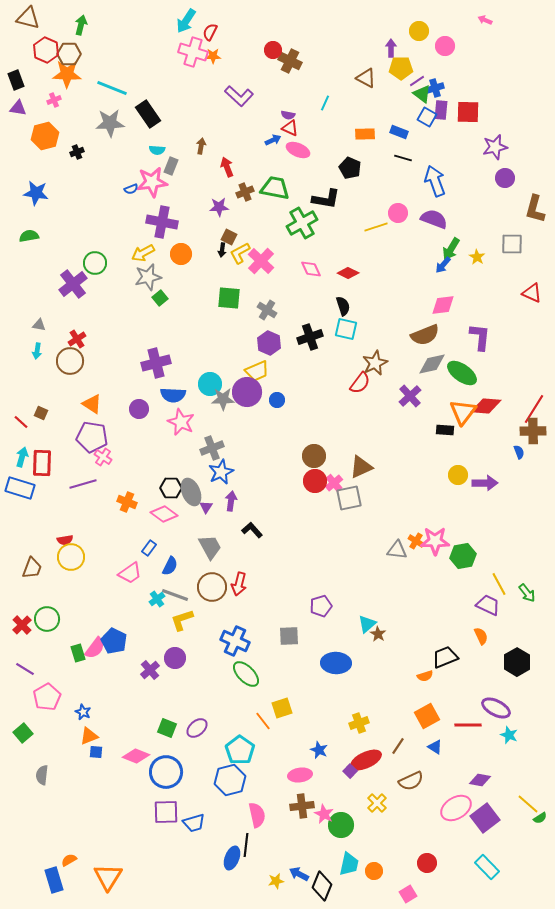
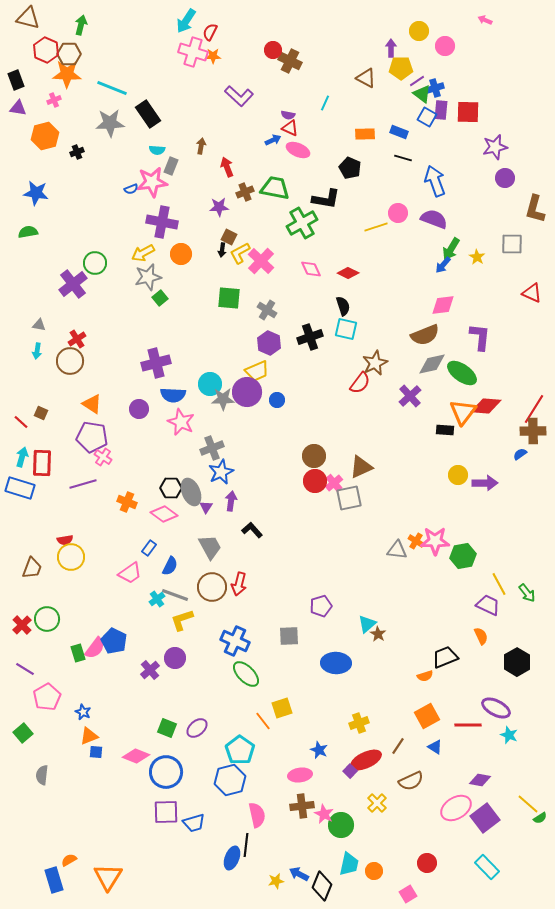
green semicircle at (29, 236): moved 1 px left, 4 px up
blue semicircle at (519, 452): moved 1 px right, 2 px down; rotated 104 degrees counterclockwise
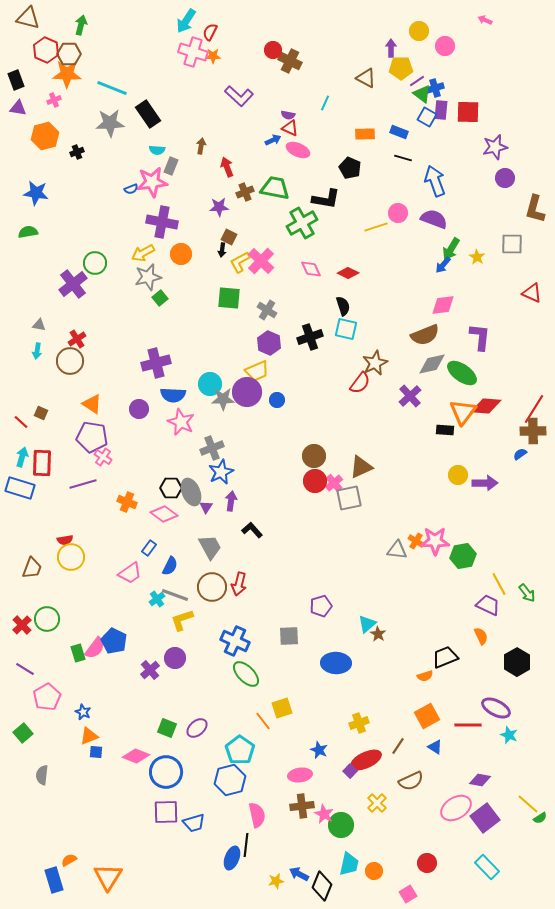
yellow L-shape at (240, 253): moved 9 px down
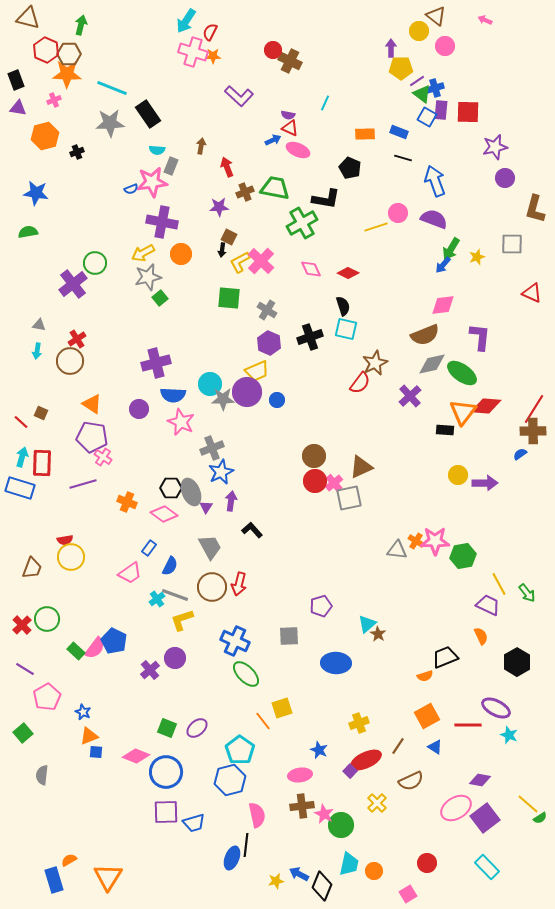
brown triangle at (366, 78): moved 70 px right, 62 px up; rotated 10 degrees clockwise
yellow star at (477, 257): rotated 21 degrees clockwise
green rectangle at (78, 653): moved 2 px left, 2 px up; rotated 30 degrees counterclockwise
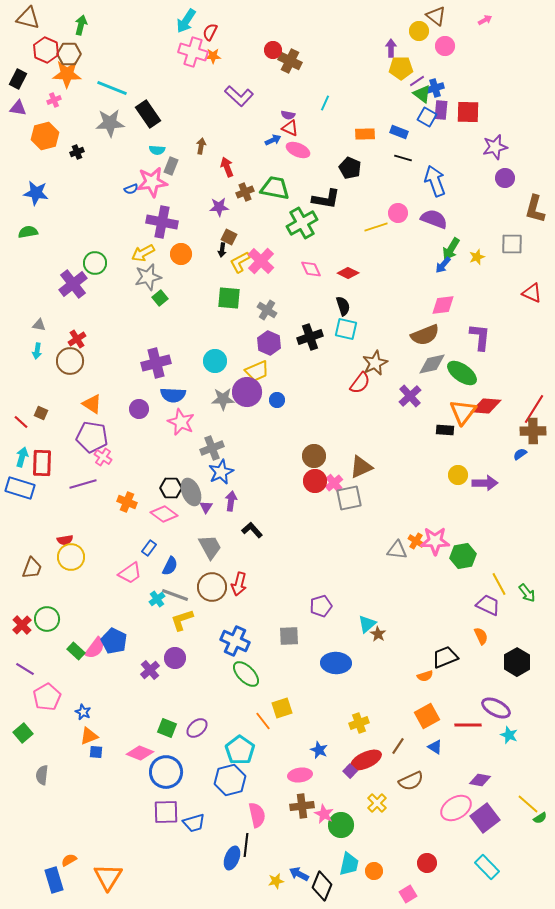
pink arrow at (485, 20): rotated 128 degrees clockwise
black rectangle at (16, 80): moved 2 px right, 1 px up; rotated 48 degrees clockwise
cyan circle at (210, 384): moved 5 px right, 23 px up
pink diamond at (136, 756): moved 4 px right, 3 px up
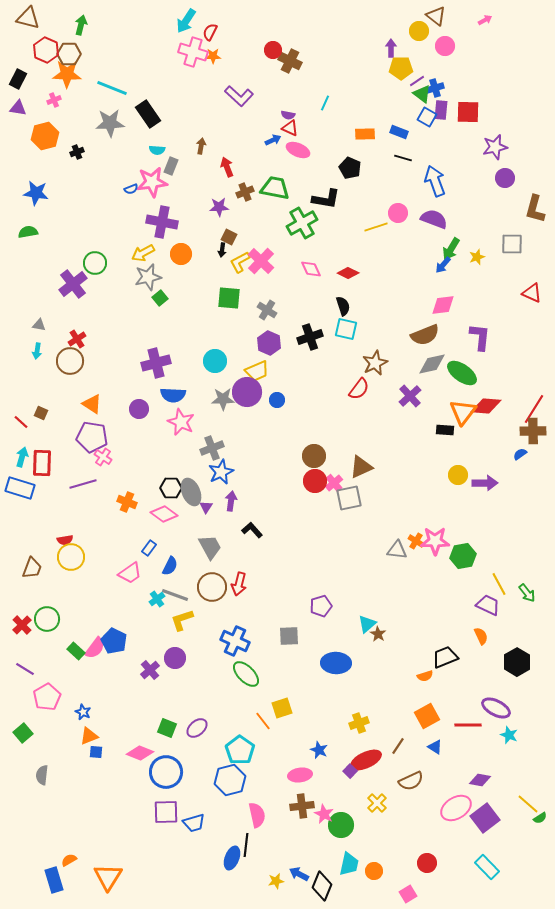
red semicircle at (360, 383): moved 1 px left, 6 px down
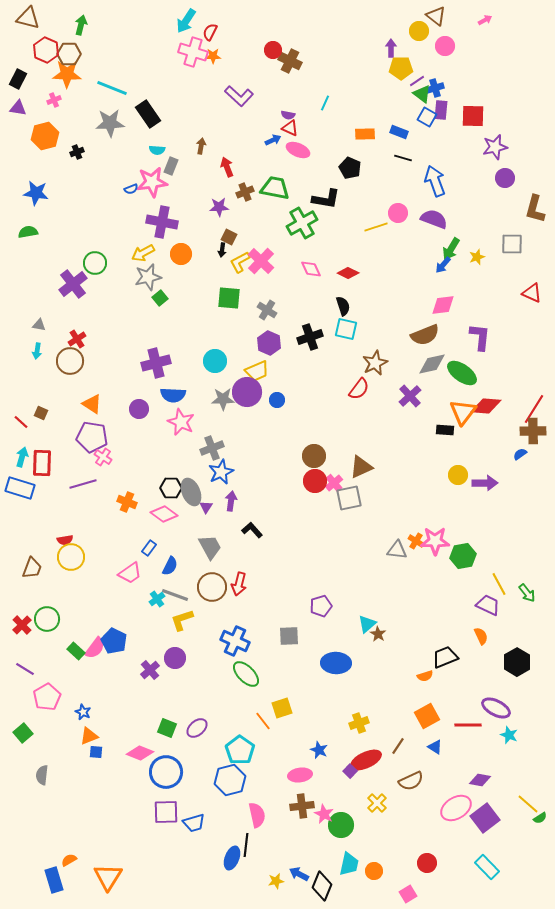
red square at (468, 112): moved 5 px right, 4 px down
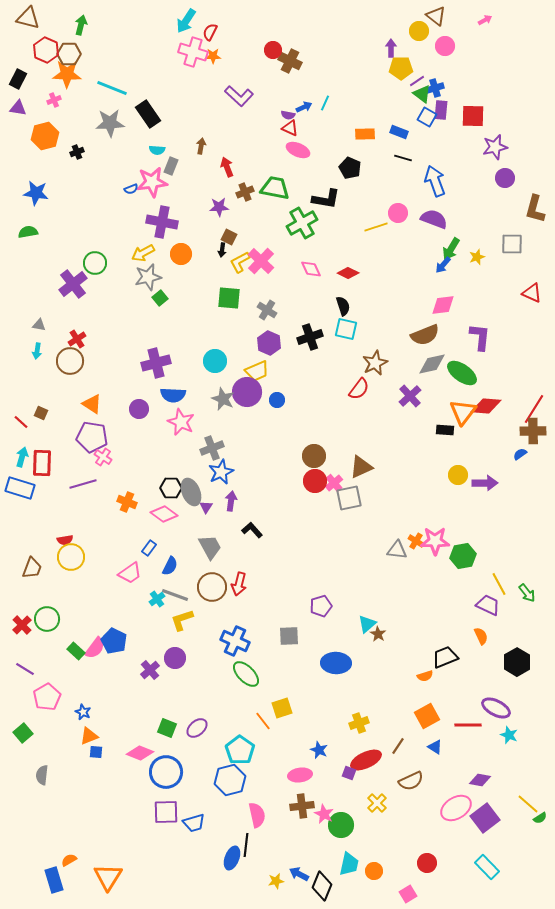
blue arrow at (273, 140): moved 31 px right, 33 px up
gray star at (223, 399): rotated 25 degrees clockwise
purple square at (350, 771): moved 1 px left, 2 px down; rotated 24 degrees counterclockwise
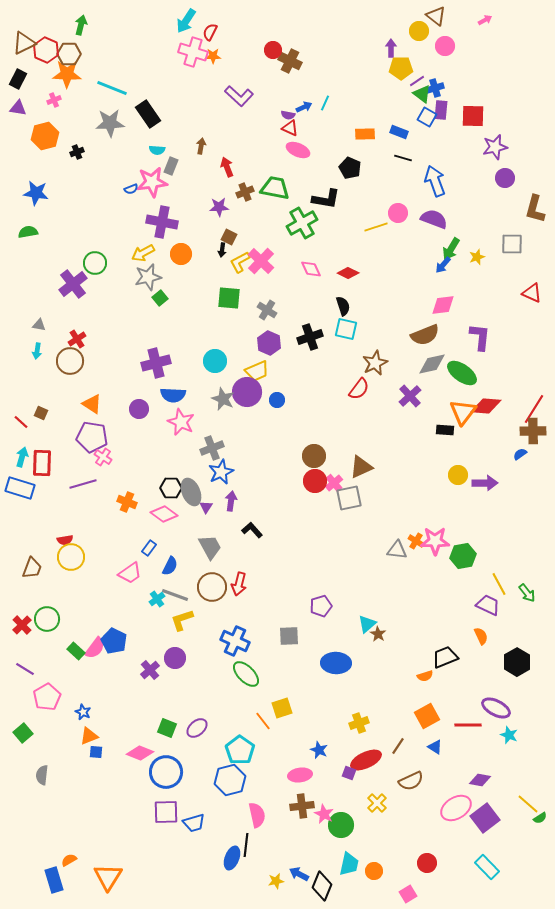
brown triangle at (28, 18): moved 4 px left, 25 px down; rotated 40 degrees counterclockwise
